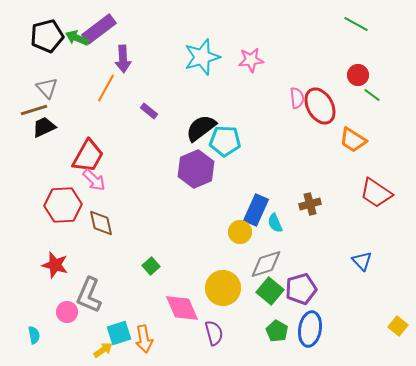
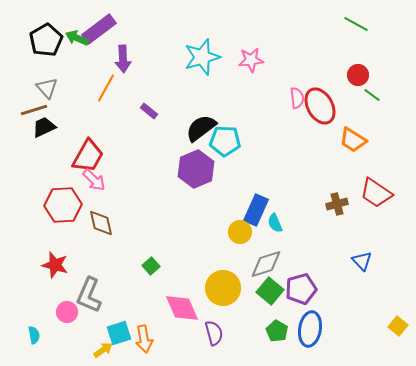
black pentagon at (47, 36): moved 1 px left, 4 px down; rotated 16 degrees counterclockwise
brown cross at (310, 204): moved 27 px right
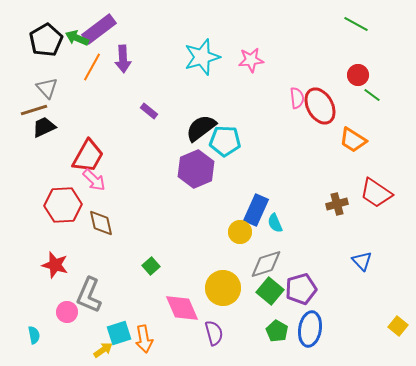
orange line at (106, 88): moved 14 px left, 21 px up
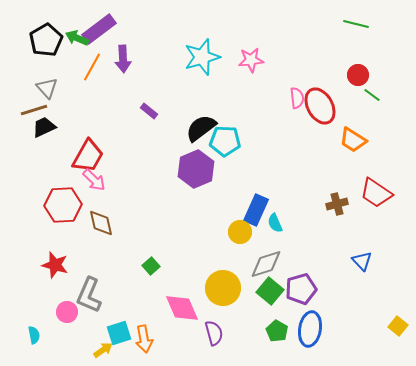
green line at (356, 24): rotated 15 degrees counterclockwise
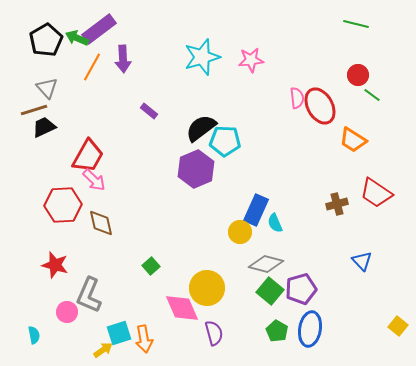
gray diamond at (266, 264): rotated 32 degrees clockwise
yellow circle at (223, 288): moved 16 px left
